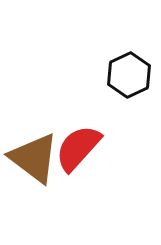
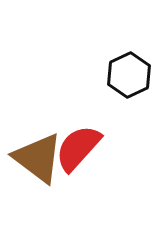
brown triangle: moved 4 px right
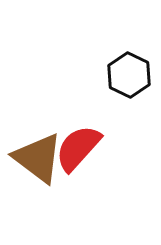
black hexagon: rotated 9 degrees counterclockwise
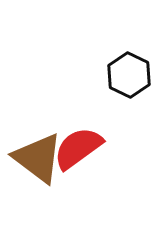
red semicircle: rotated 12 degrees clockwise
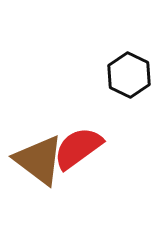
brown triangle: moved 1 px right, 2 px down
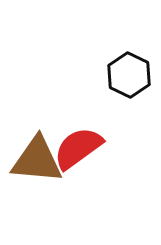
brown triangle: moved 2 px left; rotated 32 degrees counterclockwise
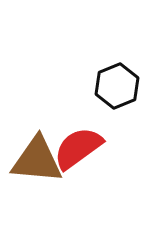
black hexagon: moved 12 px left, 11 px down; rotated 12 degrees clockwise
